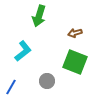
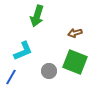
green arrow: moved 2 px left
cyan L-shape: rotated 15 degrees clockwise
gray circle: moved 2 px right, 10 px up
blue line: moved 10 px up
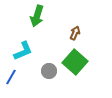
brown arrow: rotated 128 degrees clockwise
green square: rotated 20 degrees clockwise
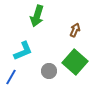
brown arrow: moved 3 px up
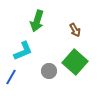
green arrow: moved 5 px down
brown arrow: rotated 128 degrees clockwise
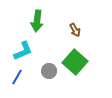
green arrow: rotated 10 degrees counterclockwise
blue line: moved 6 px right
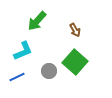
green arrow: rotated 35 degrees clockwise
blue line: rotated 35 degrees clockwise
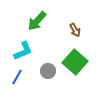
gray circle: moved 1 px left
blue line: rotated 35 degrees counterclockwise
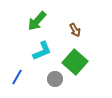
cyan L-shape: moved 19 px right
gray circle: moved 7 px right, 8 px down
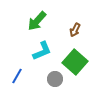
brown arrow: rotated 56 degrees clockwise
blue line: moved 1 px up
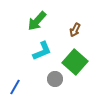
blue line: moved 2 px left, 11 px down
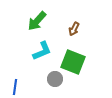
brown arrow: moved 1 px left, 1 px up
green square: moved 2 px left; rotated 20 degrees counterclockwise
blue line: rotated 21 degrees counterclockwise
